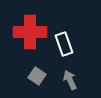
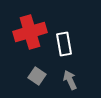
red cross: rotated 16 degrees counterclockwise
white rectangle: rotated 10 degrees clockwise
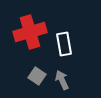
gray arrow: moved 8 px left
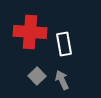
red cross: rotated 20 degrees clockwise
gray square: rotated 12 degrees clockwise
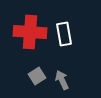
white rectangle: moved 10 px up
gray square: rotated 12 degrees clockwise
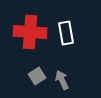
white rectangle: moved 2 px right, 1 px up
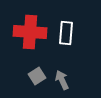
white rectangle: rotated 15 degrees clockwise
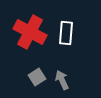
red cross: rotated 24 degrees clockwise
gray square: moved 1 px down
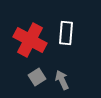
red cross: moved 8 px down
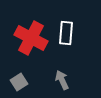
red cross: moved 1 px right, 2 px up
gray square: moved 18 px left, 5 px down
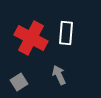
gray arrow: moved 3 px left, 5 px up
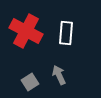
red cross: moved 5 px left, 7 px up
gray square: moved 11 px right
